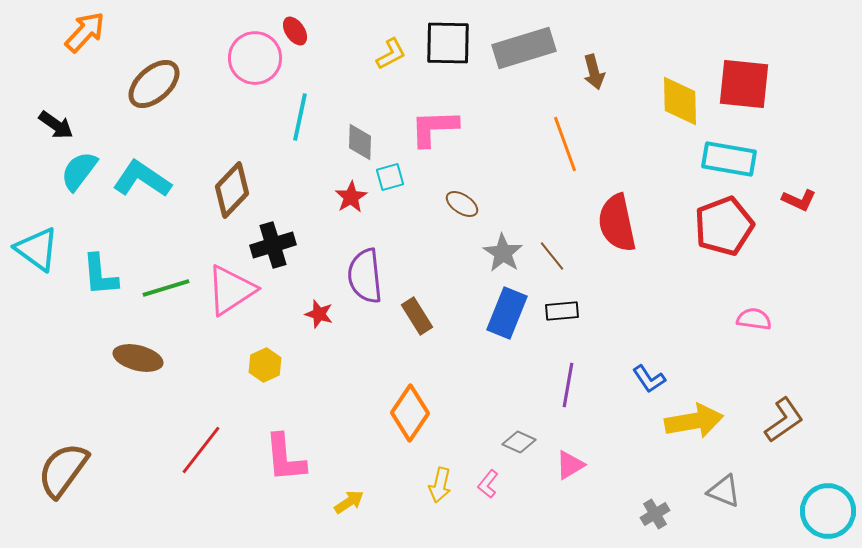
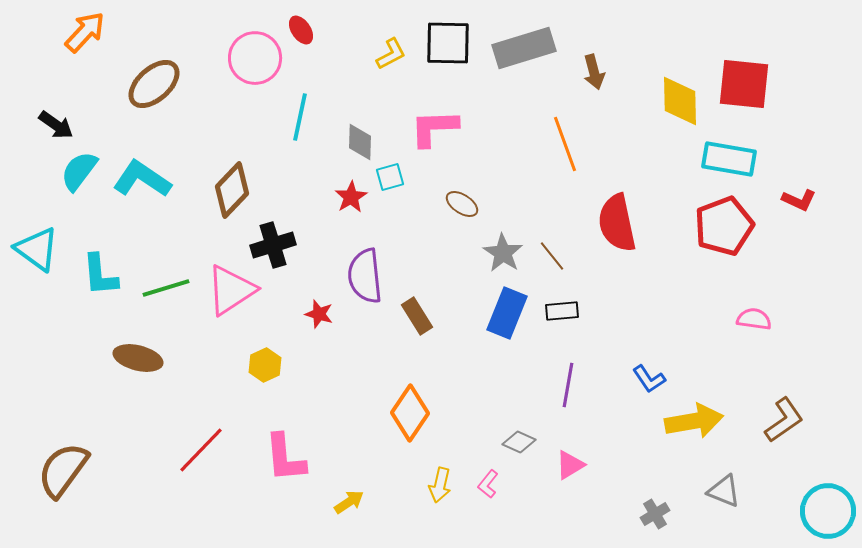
red ellipse at (295, 31): moved 6 px right, 1 px up
red line at (201, 450): rotated 6 degrees clockwise
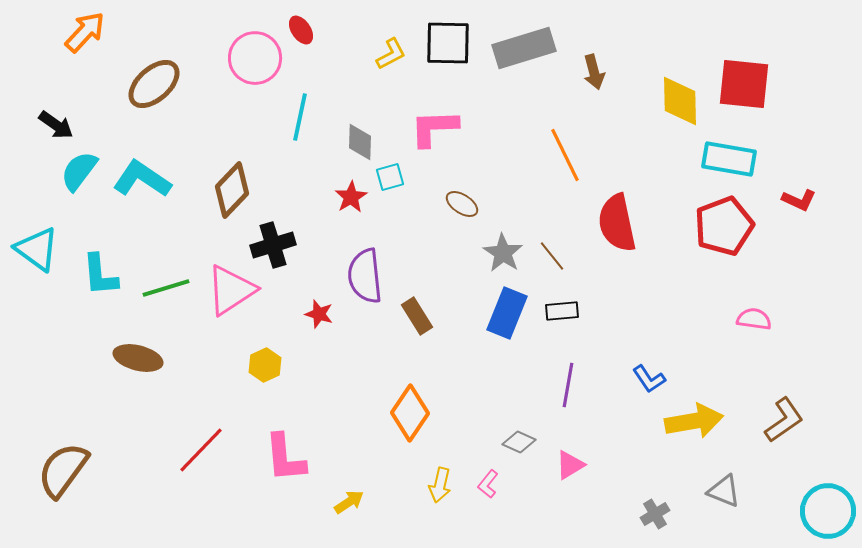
orange line at (565, 144): moved 11 px down; rotated 6 degrees counterclockwise
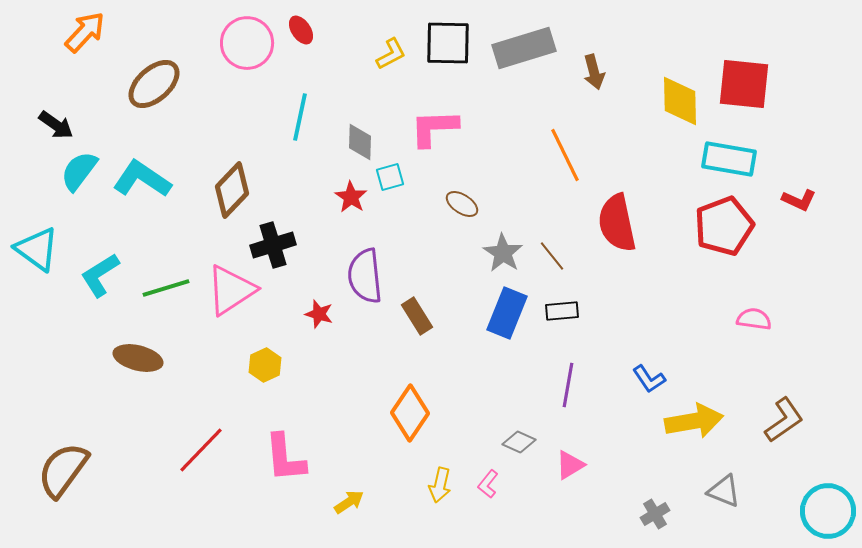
pink circle at (255, 58): moved 8 px left, 15 px up
red star at (351, 197): rotated 8 degrees counterclockwise
cyan L-shape at (100, 275): rotated 63 degrees clockwise
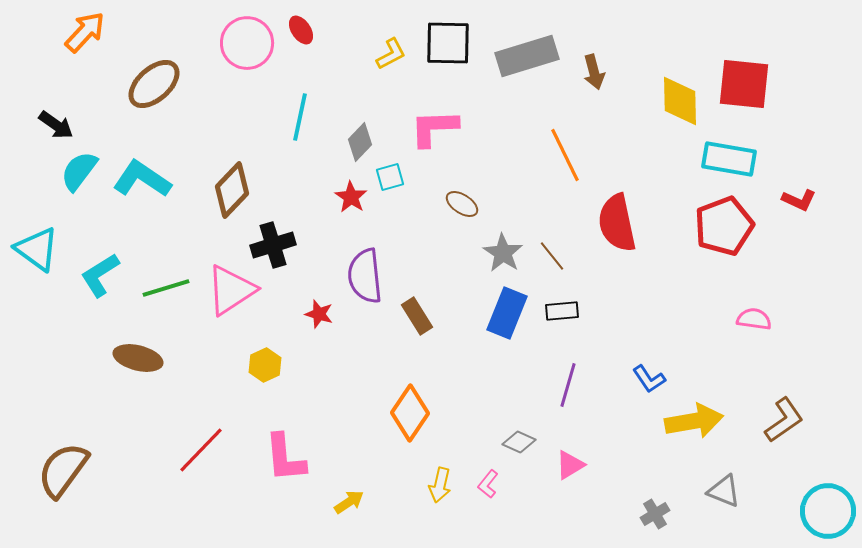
gray rectangle at (524, 48): moved 3 px right, 8 px down
gray diamond at (360, 142): rotated 42 degrees clockwise
purple line at (568, 385): rotated 6 degrees clockwise
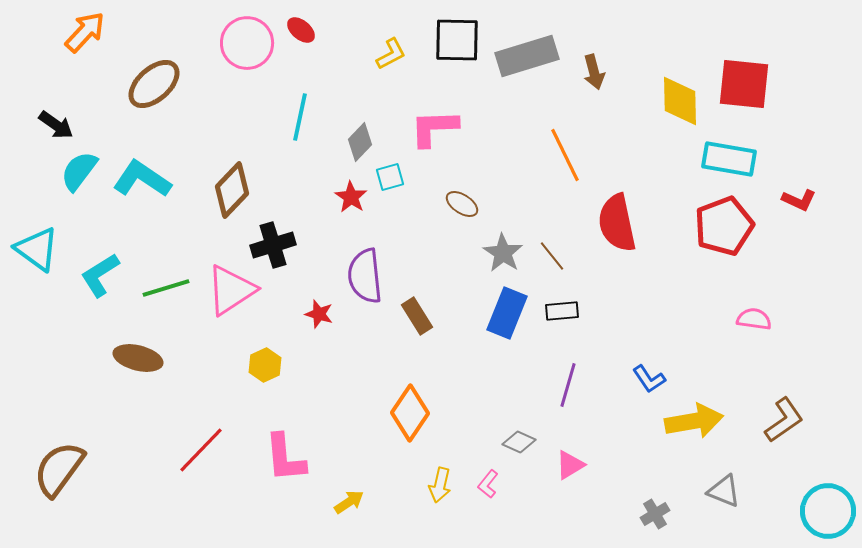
red ellipse at (301, 30): rotated 16 degrees counterclockwise
black square at (448, 43): moved 9 px right, 3 px up
brown semicircle at (63, 470): moved 4 px left, 1 px up
